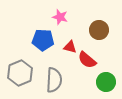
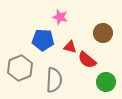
brown circle: moved 4 px right, 3 px down
gray hexagon: moved 5 px up
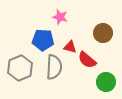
gray semicircle: moved 13 px up
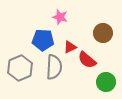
red triangle: rotated 40 degrees counterclockwise
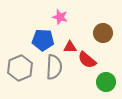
red triangle: rotated 24 degrees clockwise
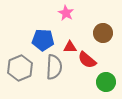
pink star: moved 6 px right, 4 px up; rotated 14 degrees clockwise
